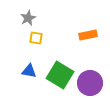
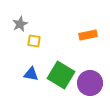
gray star: moved 8 px left, 6 px down
yellow square: moved 2 px left, 3 px down
blue triangle: moved 2 px right, 3 px down
green square: moved 1 px right
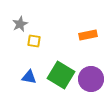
blue triangle: moved 2 px left, 3 px down
purple circle: moved 1 px right, 4 px up
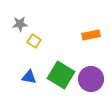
gray star: rotated 21 degrees clockwise
orange rectangle: moved 3 px right
yellow square: rotated 24 degrees clockwise
